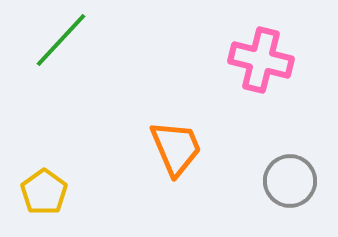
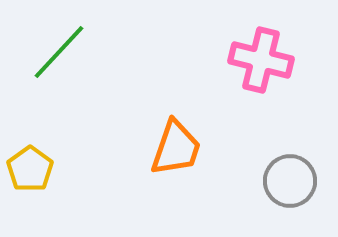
green line: moved 2 px left, 12 px down
orange trapezoid: rotated 42 degrees clockwise
yellow pentagon: moved 14 px left, 23 px up
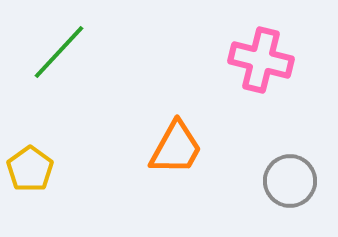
orange trapezoid: rotated 10 degrees clockwise
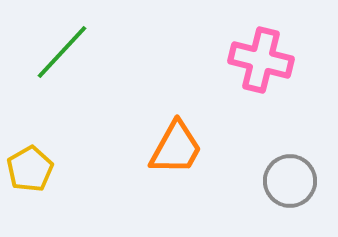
green line: moved 3 px right
yellow pentagon: rotated 6 degrees clockwise
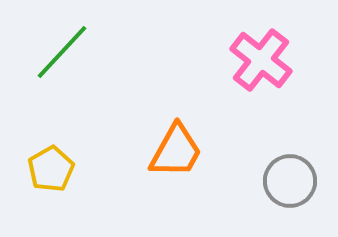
pink cross: rotated 24 degrees clockwise
orange trapezoid: moved 3 px down
yellow pentagon: moved 21 px right
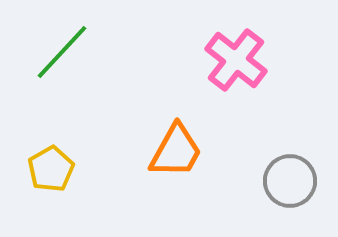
pink cross: moved 25 px left
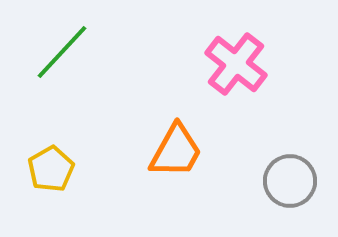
pink cross: moved 4 px down
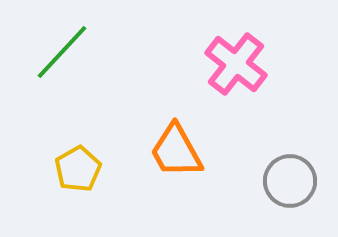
orange trapezoid: rotated 122 degrees clockwise
yellow pentagon: moved 27 px right
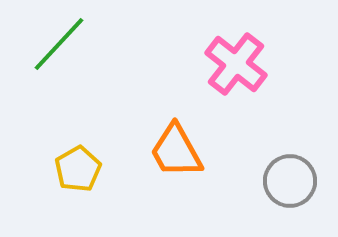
green line: moved 3 px left, 8 px up
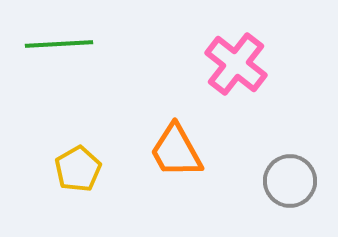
green line: rotated 44 degrees clockwise
